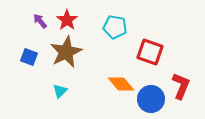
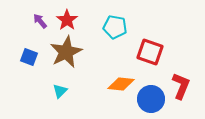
orange diamond: rotated 44 degrees counterclockwise
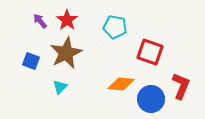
brown star: moved 1 px down
blue square: moved 2 px right, 4 px down
cyan triangle: moved 4 px up
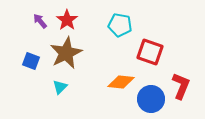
cyan pentagon: moved 5 px right, 2 px up
orange diamond: moved 2 px up
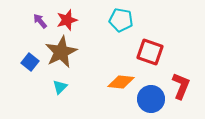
red star: rotated 20 degrees clockwise
cyan pentagon: moved 1 px right, 5 px up
brown star: moved 5 px left, 1 px up
blue square: moved 1 px left, 1 px down; rotated 18 degrees clockwise
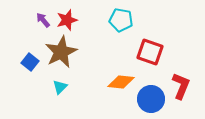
purple arrow: moved 3 px right, 1 px up
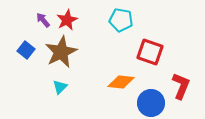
red star: rotated 10 degrees counterclockwise
blue square: moved 4 px left, 12 px up
blue circle: moved 4 px down
